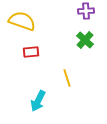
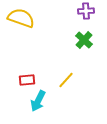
yellow semicircle: moved 1 px left, 3 px up
green cross: moved 1 px left
red rectangle: moved 4 px left, 28 px down
yellow line: moved 1 px left, 2 px down; rotated 60 degrees clockwise
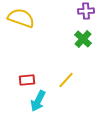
green cross: moved 1 px left, 1 px up
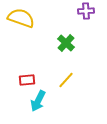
green cross: moved 17 px left, 4 px down
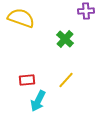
green cross: moved 1 px left, 4 px up
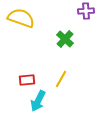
yellow line: moved 5 px left, 1 px up; rotated 12 degrees counterclockwise
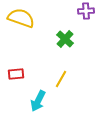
red rectangle: moved 11 px left, 6 px up
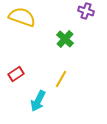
purple cross: rotated 21 degrees clockwise
yellow semicircle: moved 1 px right, 1 px up
red rectangle: rotated 28 degrees counterclockwise
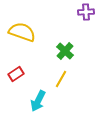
purple cross: moved 1 px down; rotated 21 degrees counterclockwise
yellow semicircle: moved 15 px down
green cross: moved 12 px down
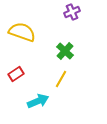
purple cross: moved 14 px left; rotated 21 degrees counterclockwise
cyan arrow: rotated 140 degrees counterclockwise
